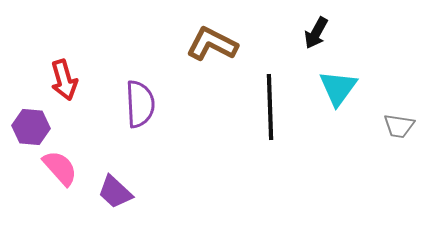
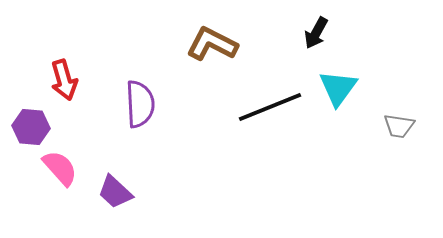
black line: rotated 70 degrees clockwise
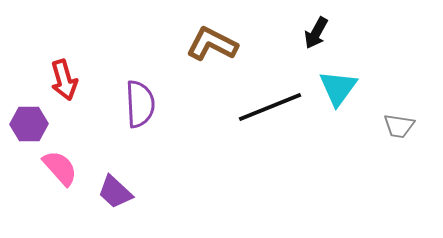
purple hexagon: moved 2 px left, 3 px up; rotated 6 degrees counterclockwise
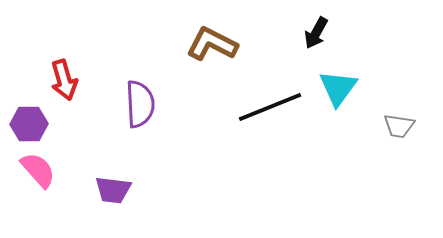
pink semicircle: moved 22 px left, 2 px down
purple trapezoid: moved 2 px left, 2 px up; rotated 36 degrees counterclockwise
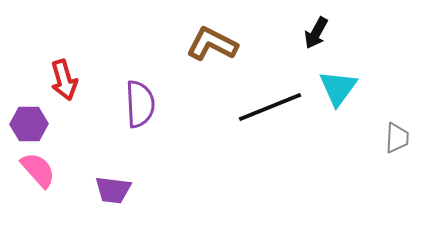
gray trapezoid: moved 2 px left, 12 px down; rotated 96 degrees counterclockwise
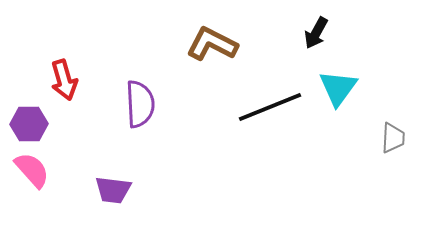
gray trapezoid: moved 4 px left
pink semicircle: moved 6 px left
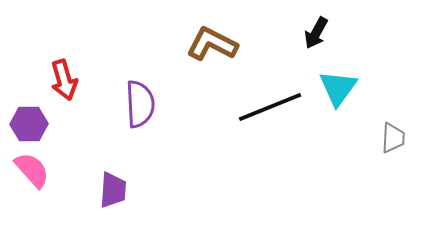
purple trapezoid: rotated 93 degrees counterclockwise
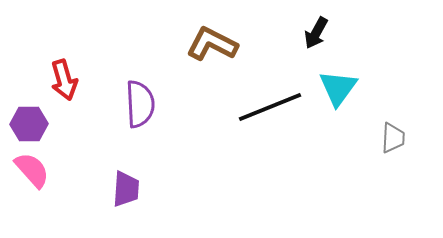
purple trapezoid: moved 13 px right, 1 px up
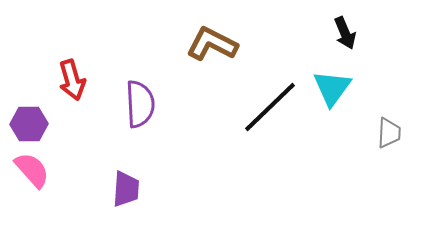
black arrow: moved 29 px right; rotated 52 degrees counterclockwise
red arrow: moved 8 px right
cyan triangle: moved 6 px left
black line: rotated 22 degrees counterclockwise
gray trapezoid: moved 4 px left, 5 px up
